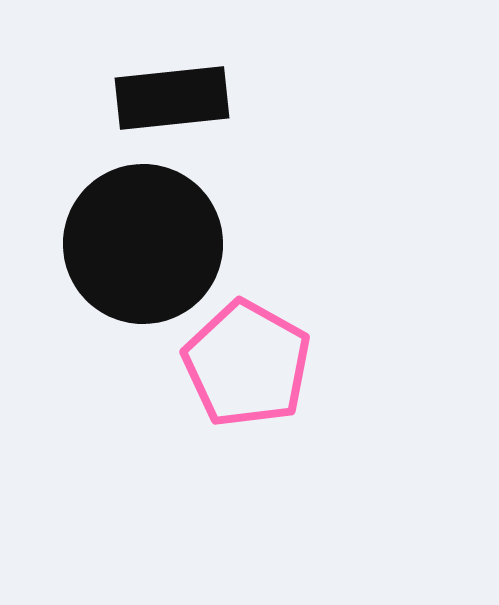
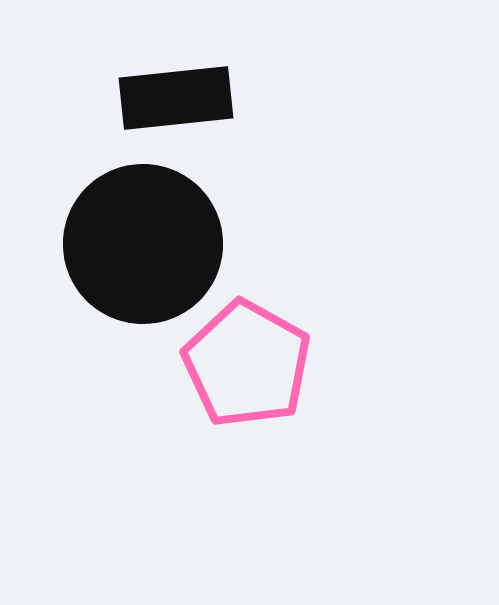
black rectangle: moved 4 px right
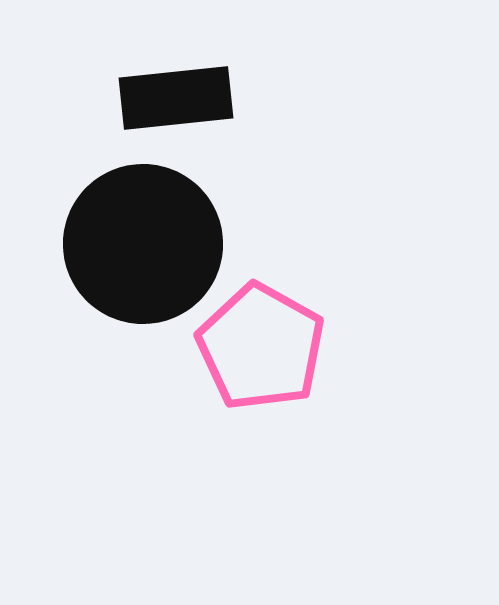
pink pentagon: moved 14 px right, 17 px up
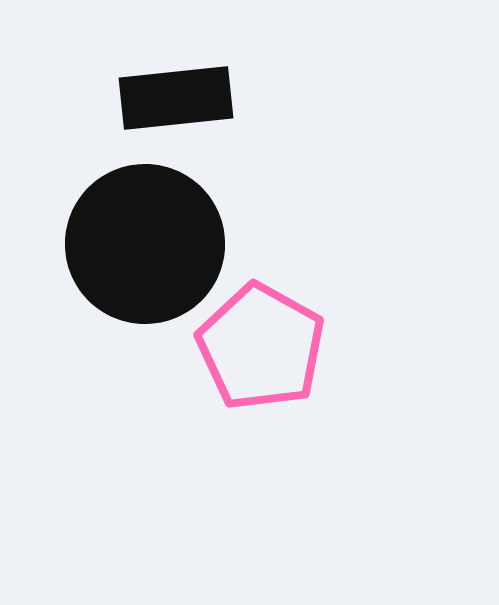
black circle: moved 2 px right
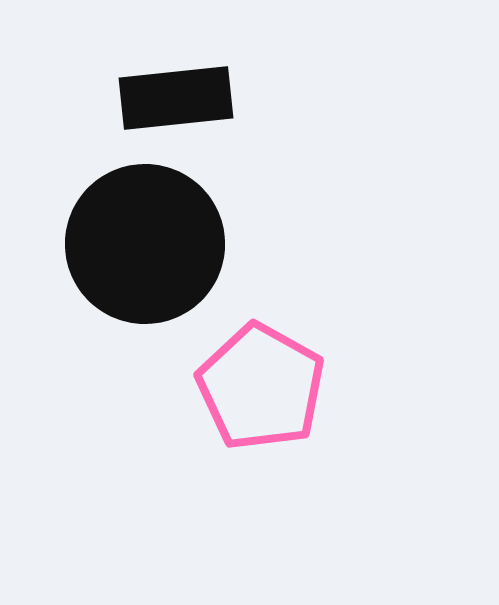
pink pentagon: moved 40 px down
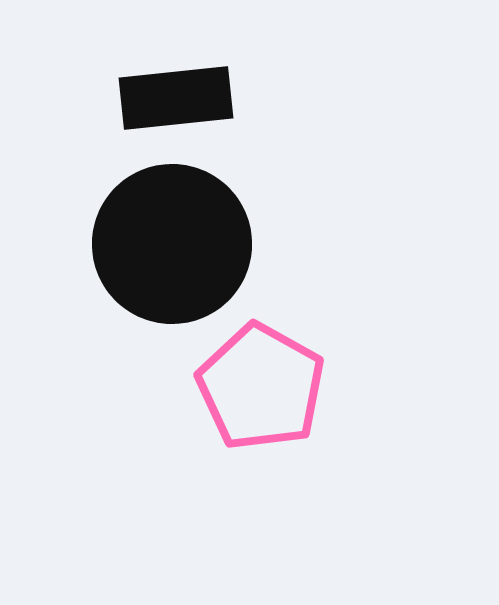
black circle: moved 27 px right
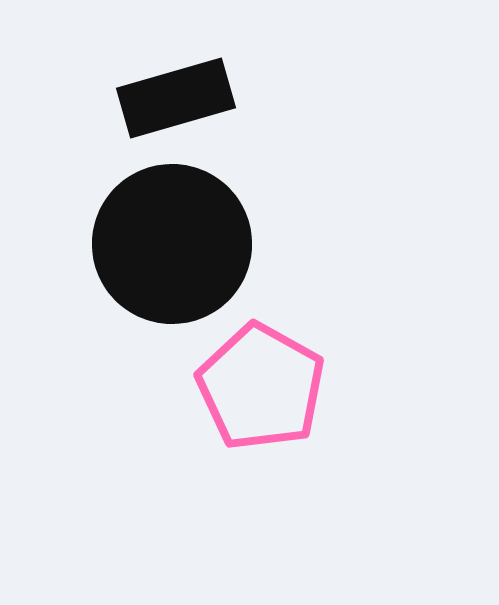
black rectangle: rotated 10 degrees counterclockwise
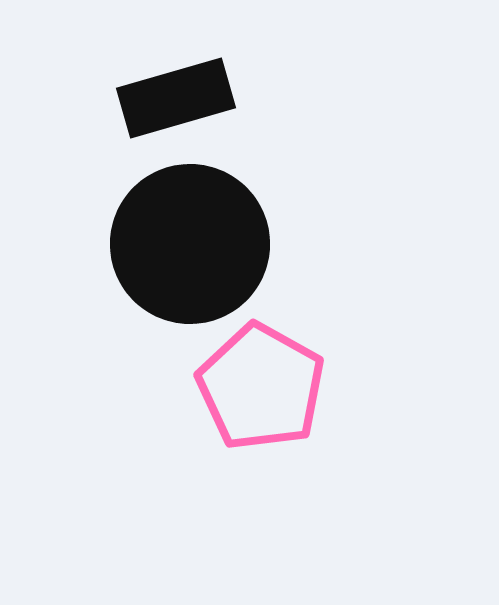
black circle: moved 18 px right
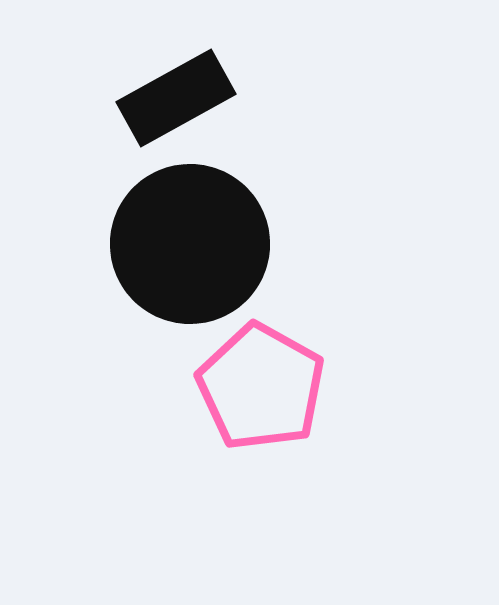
black rectangle: rotated 13 degrees counterclockwise
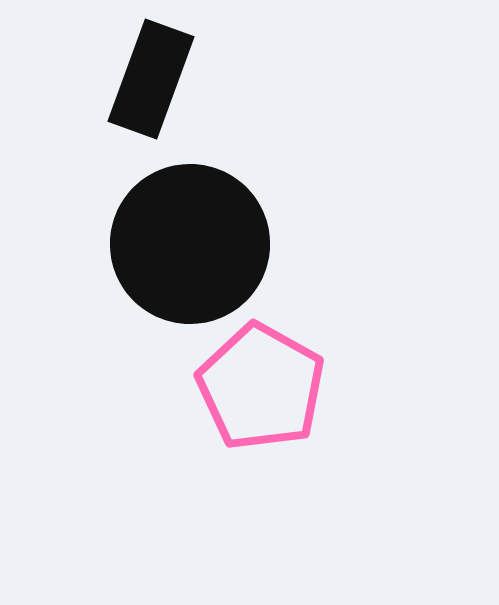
black rectangle: moved 25 px left, 19 px up; rotated 41 degrees counterclockwise
